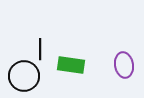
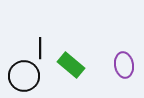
black line: moved 1 px up
green rectangle: rotated 32 degrees clockwise
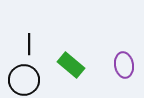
black line: moved 11 px left, 4 px up
black circle: moved 4 px down
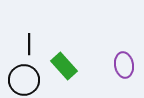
green rectangle: moved 7 px left, 1 px down; rotated 8 degrees clockwise
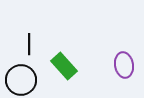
black circle: moved 3 px left
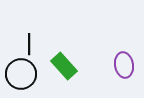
black circle: moved 6 px up
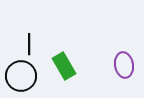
green rectangle: rotated 12 degrees clockwise
black circle: moved 2 px down
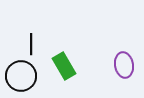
black line: moved 2 px right
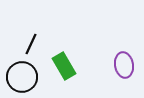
black line: rotated 25 degrees clockwise
black circle: moved 1 px right, 1 px down
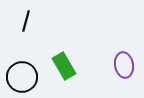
black line: moved 5 px left, 23 px up; rotated 10 degrees counterclockwise
